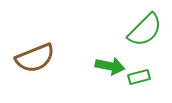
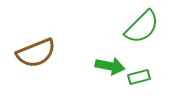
green semicircle: moved 3 px left, 3 px up
brown semicircle: moved 1 px right, 5 px up
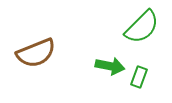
green rectangle: rotated 55 degrees counterclockwise
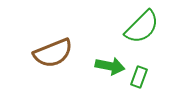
brown semicircle: moved 17 px right
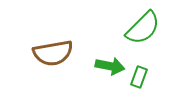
green semicircle: moved 1 px right, 1 px down
brown semicircle: rotated 12 degrees clockwise
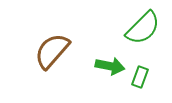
brown semicircle: moved 1 px left, 2 px up; rotated 141 degrees clockwise
green rectangle: moved 1 px right
